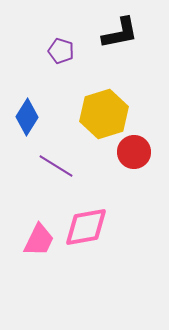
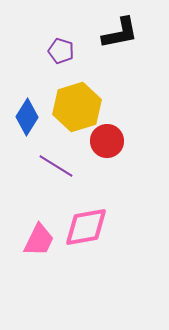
yellow hexagon: moved 27 px left, 7 px up
red circle: moved 27 px left, 11 px up
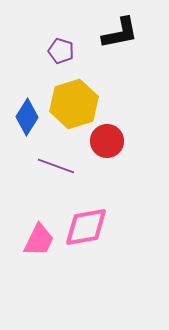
yellow hexagon: moved 3 px left, 3 px up
purple line: rotated 12 degrees counterclockwise
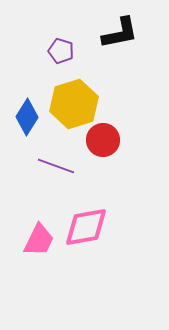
red circle: moved 4 px left, 1 px up
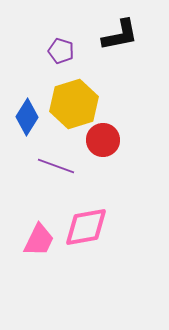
black L-shape: moved 2 px down
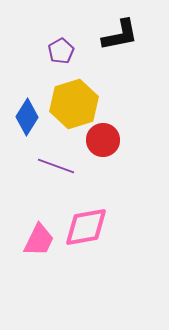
purple pentagon: rotated 25 degrees clockwise
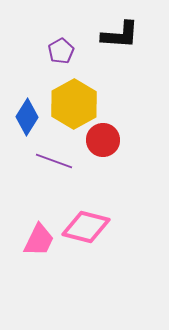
black L-shape: rotated 15 degrees clockwise
yellow hexagon: rotated 12 degrees counterclockwise
purple line: moved 2 px left, 5 px up
pink diamond: rotated 24 degrees clockwise
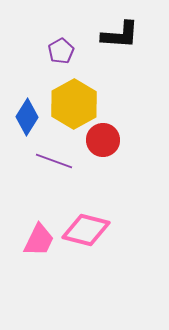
pink diamond: moved 3 px down
